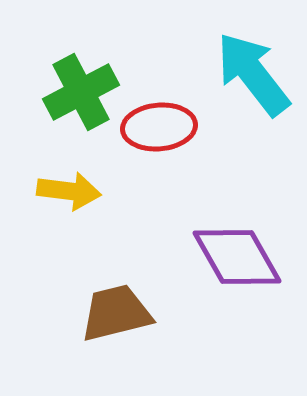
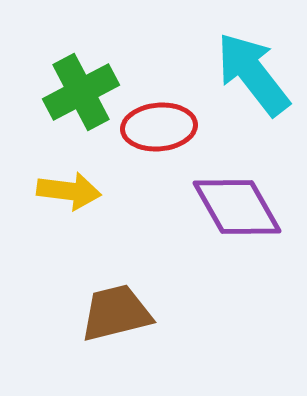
purple diamond: moved 50 px up
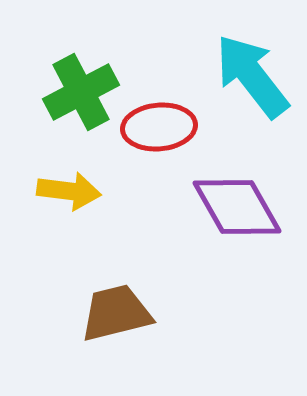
cyan arrow: moved 1 px left, 2 px down
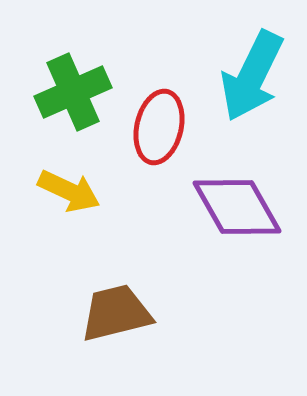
cyan arrow: rotated 116 degrees counterclockwise
green cross: moved 8 px left; rotated 4 degrees clockwise
red ellipse: rotated 72 degrees counterclockwise
yellow arrow: rotated 18 degrees clockwise
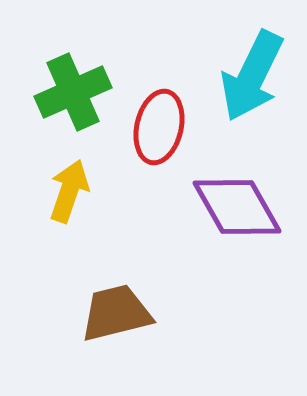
yellow arrow: rotated 96 degrees counterclockwise
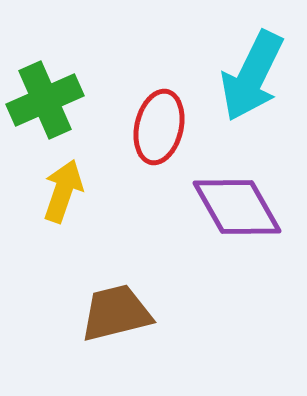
green cross: moved 28 px left, 8 px down
yellow arrow: moved 6 px left
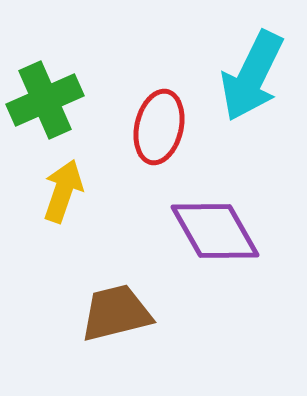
purple diamond: moved 22 px left, 24 px down
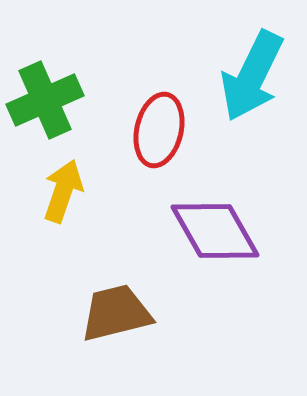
red ellipse: moved 3 px down
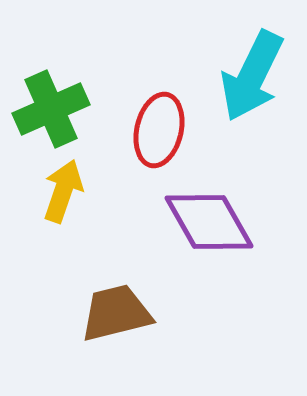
green cross: moved 6 px right, 9 px down
purple diamond: moved 6 px left, 9 px up
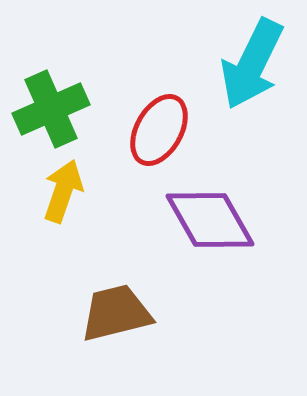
cyan arrow: moved 12 px up
red ellipse: rotated 16 degrees clockwise
purple diamond: moved 1 px right, 2 px up
